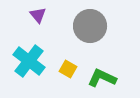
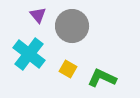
gray circle: moved 18 px left
cyan cross: moved 7 px up
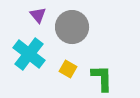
gray circle: moved 1 px down
green L-shape: rotated 64 degrees clockwise
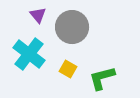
green L-shape: rotated 104 degrees counterclockwise
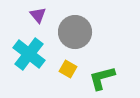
gray circle: moved 3 px right, 5 px down
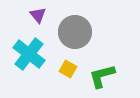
green L-shape: moved 2 px up
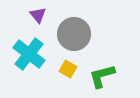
gray circle: moved 1 px left, 2 px down
